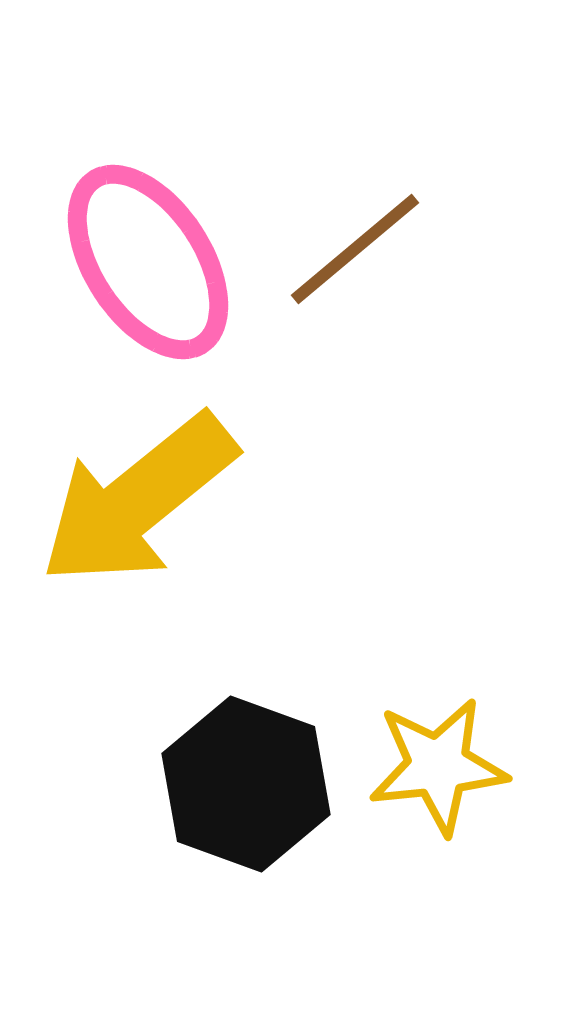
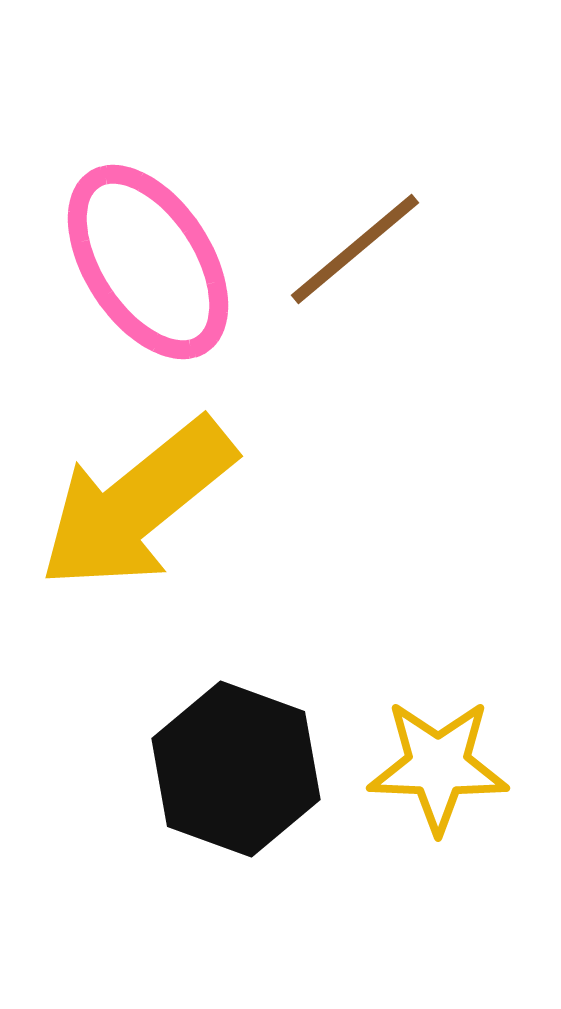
yellow arrow: moved 1 px left, 4 px down
yellow star: rotated 8 degrees clockwise
black hexagon: moved 10 px left, 15 px up
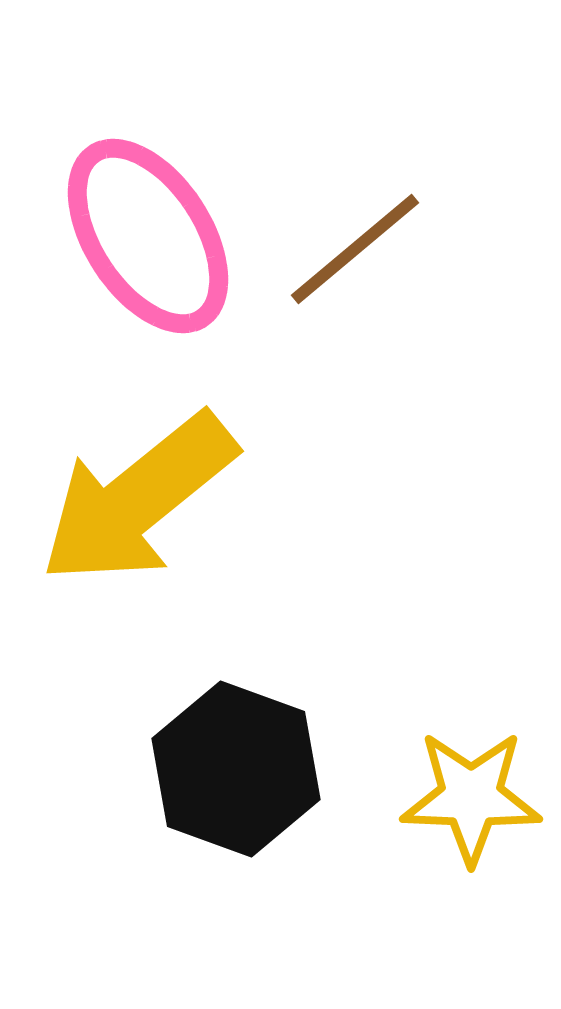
pink ellipse: moved 26 px up
yellow arrow: moved 1 px right, 5 px up
yellow star: moved 33 px right, 31 px down
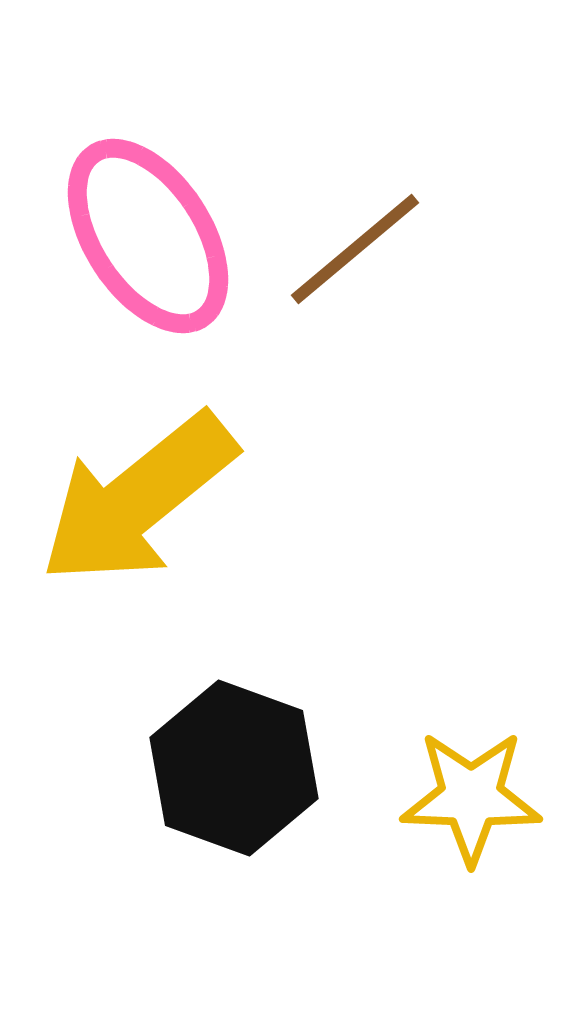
black hexagon: moved 2 px left, 1 px up
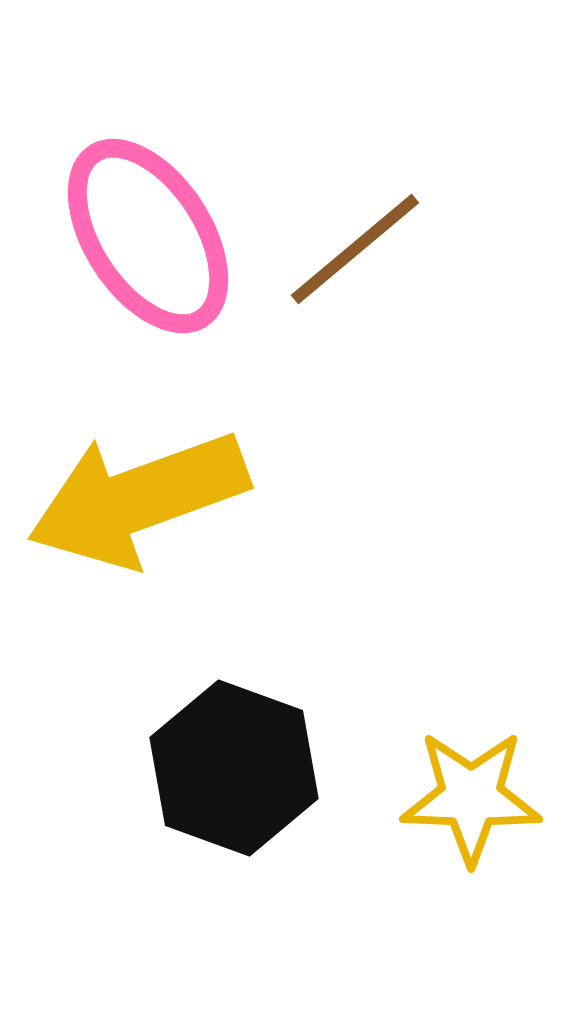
yellow arrow: rotated 19 degrees clockwise
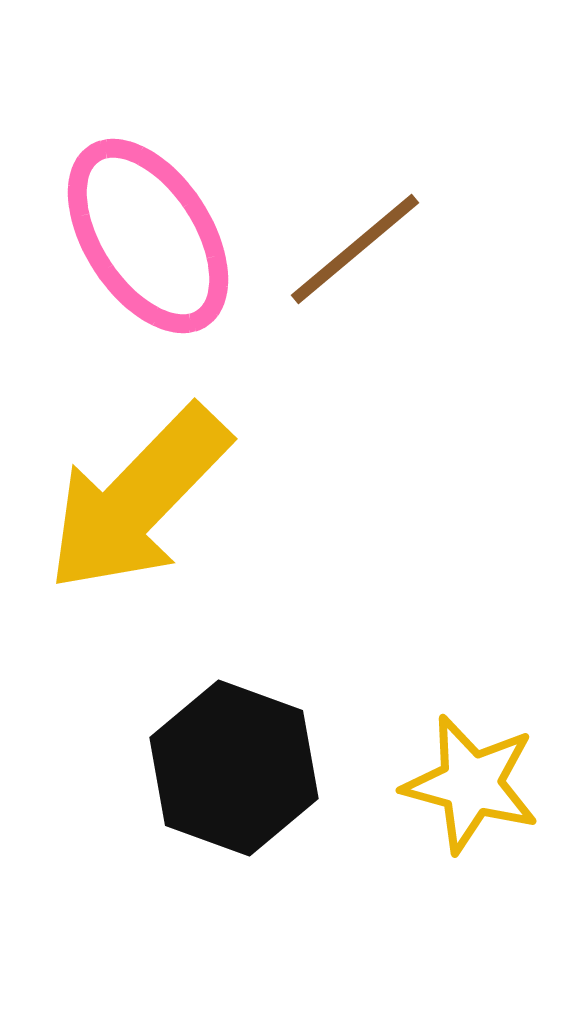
yellow arrow: rotated 26 degrees counterclockwise
yellow star: moved 13 px up; rotated 13 degrees clockwise
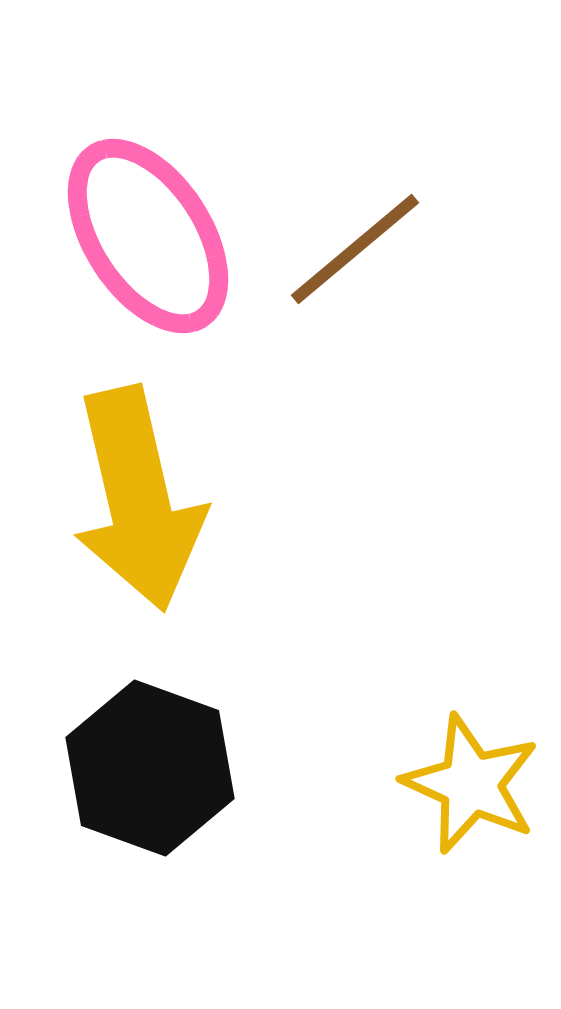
yellow arrow: rotated 57 degrees counterclockwise
black hexagon: moved 84 px left
yellow star: rotated 9 degrees clockwise
